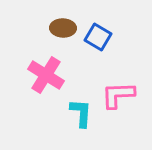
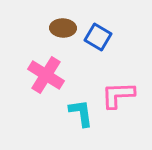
cyan L-shape: rotated 12 degrees counterclockwise
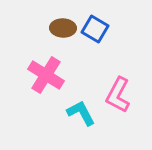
blue square: moved 3 px left, 8 px up
pink L-shape: rotated 60 degrees counterclockwise
cyan L-shape: rotated 20 degrees counterclockwise
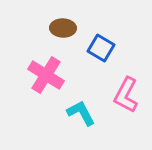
blue square: moved 6 px right, 19 px down
pink L-shape: moved 8 px right
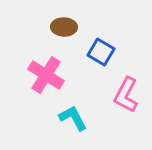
brown ellipse: moved 1 px right, 1 px up
blue square: moved 4 px down
cyan L-shape: moved 8 px left, 5 px down
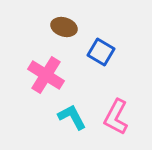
brown ellipse: rotated 15 degrees clockwise
pink L-shape: moved 10 px left, 22 px down
cyan L-shape: moved 1 px left, 1 px up
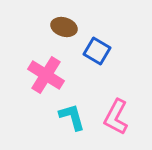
blue square: moved 4 px left, 1 px up
cyan L-shape: rotated 12 degrees clockwise
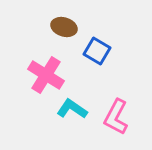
cyan L-shape: moved 8 px up; rotated 40 degrees counterclockwise
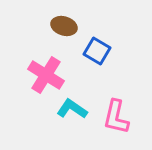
brown ellipse: moved 1 px up
pink L-shape: rotated 15 degrees counterclockwise
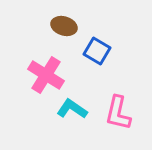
pink L-shape: moved 2 px right, 4 px up
